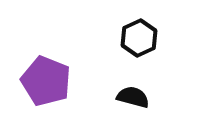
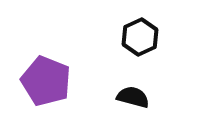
black hexagon: moved 1 px right, 1 px up
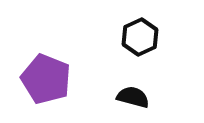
purple pentagon: moved 2 px up
